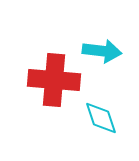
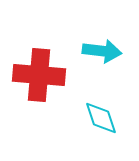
red cross: moved 15 px left, 5 px up
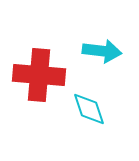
cyan diamond: moved 12 px left, 9 px up
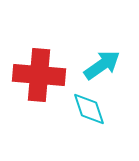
cyan arrow: moved 14 px down; rotated 42 degrees counterclockwise
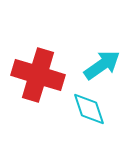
red cross: moved 1 px left; rotated 12 degrees clockwise
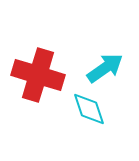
cyan arrow: moved 3 px right, 3 px down
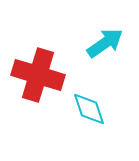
cyan arrow: moved 25 px up
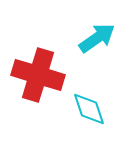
cyan arrow: moved 8 px left, 5 px up
